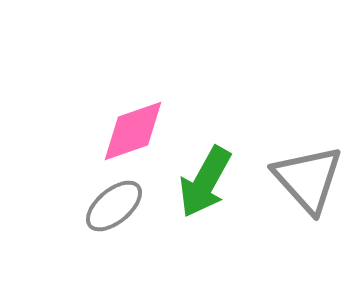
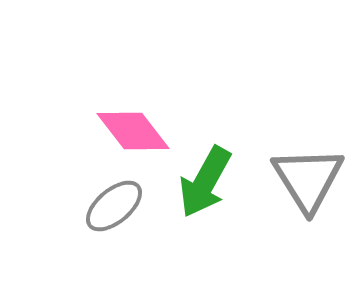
pink diamond: rotated 72 degrees clockwise
gray triangle: rotated 10 degrees clockwise
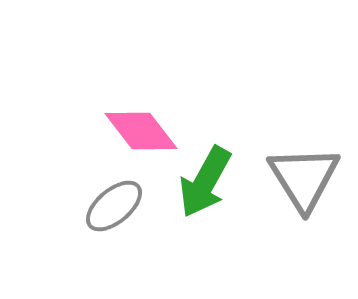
pink diamond: moved 8 px right
gray triangle: moved 4 px left, 1 px up
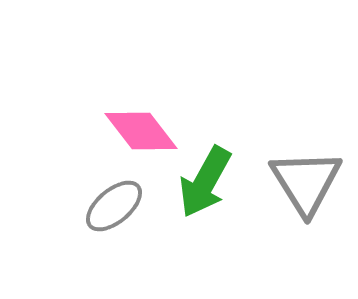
gray triangle: moved 2 px right, 4 px down
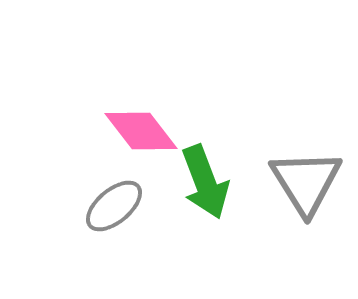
green arrow: rotated 50 degrees counterclockwise
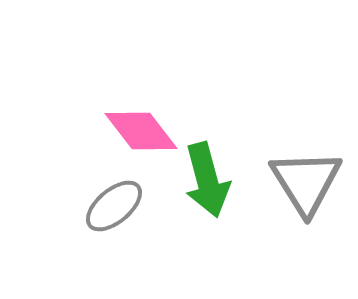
green arrow: moved 2 px right, 2 px up; rotated 6 degrees clockwise
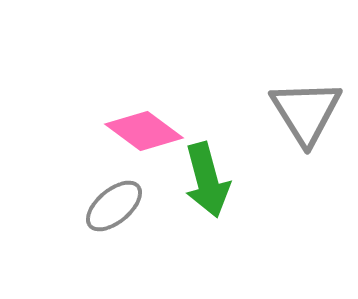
pink diamond: moved 3 px right; rotated 16 degrees counterclockwise
gray triangle: moved 70 px up
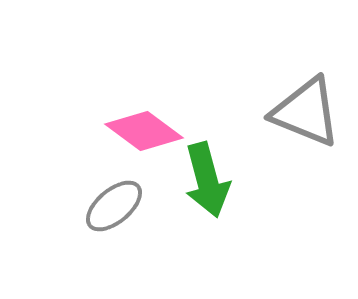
gray triangle: rotated 36 degrees counterclockwise
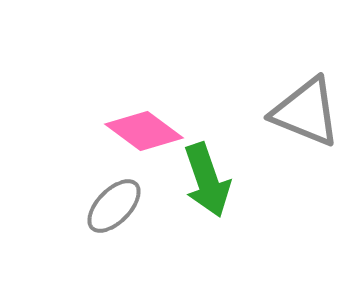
green arrow: rotated 4 degrees counterclockwise
gray ellipse: rotated 6 degrees counterclockwise
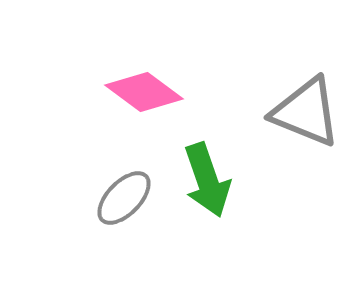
pink diamond: moved 39 px up
gray ellipse: moved 10 px right, 8 px up
